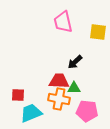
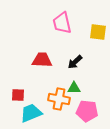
pink trapezoid: moved 1 px left, 1 px down
red trapezoid: moved 17 px left, 21 px up
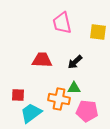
cyan trapezoid: rotated 15 degrees counterclockwise
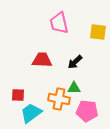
pink trapezoid: moved 3 px left
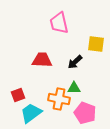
yellow square: moved 2 px left, 12 px down
red square: rotated 24 degrees counterclockwise
pink pentagon: moved 2 px left, 2 px down; rotated 15 degrees clockwise
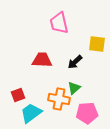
yellow square: moved 1 px right
green triangle: rotated 40 degrees counterclockwise
pink pentagon: moved 2 px right; rotated 25 degrees counterclockwise
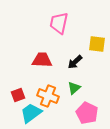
pink trapezoid: rotated 25 degrees clockwise
orange cross: moved 11 px left, 3 px up; rotated 10 degrees clockwise
pink pentagon: rotated 30 degrees clockwise
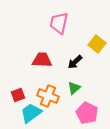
yellow square: rotated 30 degrees clockwise
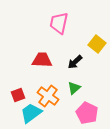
orange cross: rotated 15 degrees clockwise
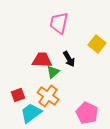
black arrow: moved 6 px left, 3 px up; rotated 77 degrees counterclockwise
green triangle: moved 21 px left, 16 px up
